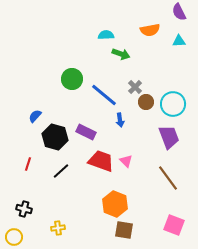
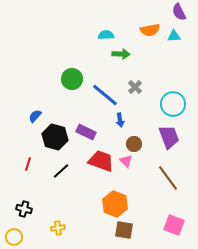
cyan triangle: moved 5 px left, 5 px up
green arrow: rotated 18 degrees counterclockwise
blue line: moved 1 px right
brown circle: moved 12 px left, 42 px down
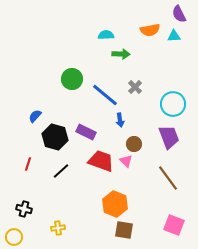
purple semicircle: moved 2 px down
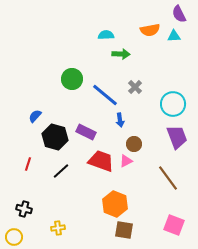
purple trapezoid: moved 8 px right
pink triangle: rotated 48 degrees clockwise
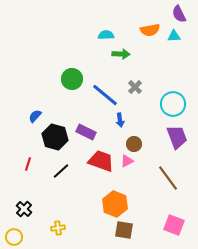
pink triangle: moved 1 px right
black cross: rotated 28 degrees clockwise
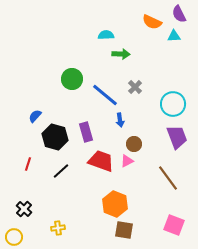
orange semicircle: moved 2 px right, 8 px up; rotated 36 degrees clockwise
purple rectangle: rotated 48 degrees clockwise
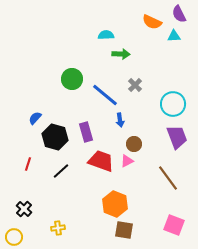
gray cross: moved 2 px up
blue semicircle: moved 2 px down
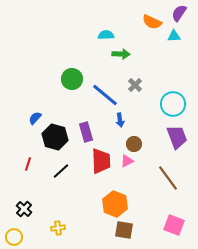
purple semicircle: moved 1 px up; rotated 60 degrees clockwise
red trapezoid: rotated 68 degrees clockwise
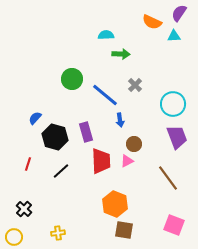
yellow cross: moved 5 px down
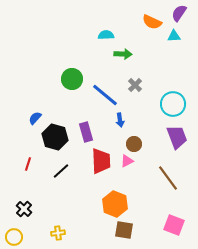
green arrow: moved 2 px right
